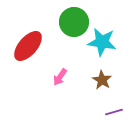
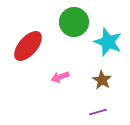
cyan star: moved 6 px right; rotated 12 degrees clockwise
pink arrow: rotated 36 degrees clockwise
purple line: moved 16 px left
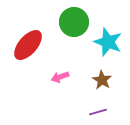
red ellipse: moved 1 px up
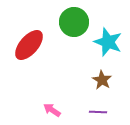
red ellipse: moved 1 px right
pink arrow: moved 8 px left, 33 px down; rotated 54 degrees clockwise
purple line: rotated 18 degrees clockwise
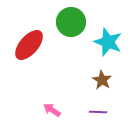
green circle: moved 3 px left
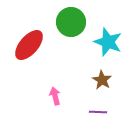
pink arrow: moved 3 px right, 14 px up; rotated 42 degrees clockwise
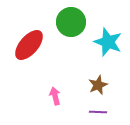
brown star: moved 4 px left, 5 px down; rotated 18 degrees clockwise
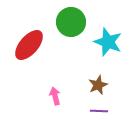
purple line: moved 1 px right, 1 px up
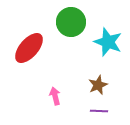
red ellipse: moved 3 px down
